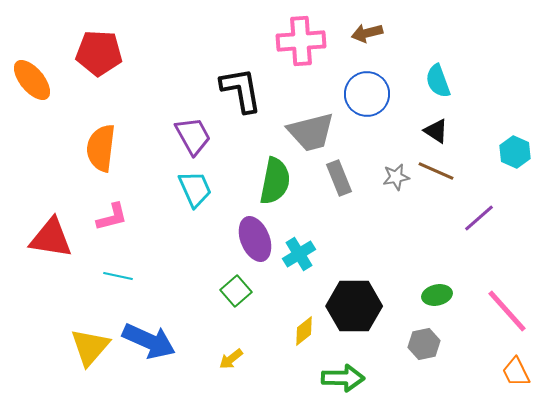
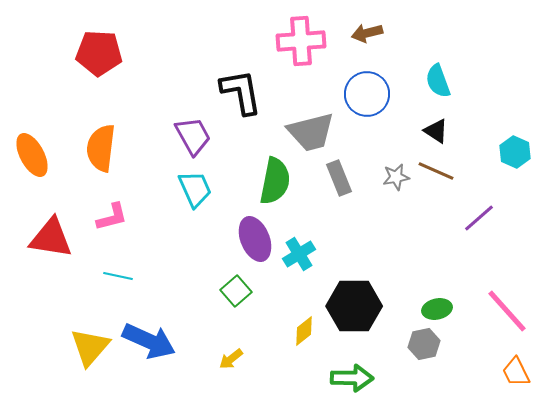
orange ellipse: moved 75 px down; rotated 12 degrees clockwise
black L-shape: moved 2 px down
green ellipse: moved 14 px down
green arrow: moved 9 px right
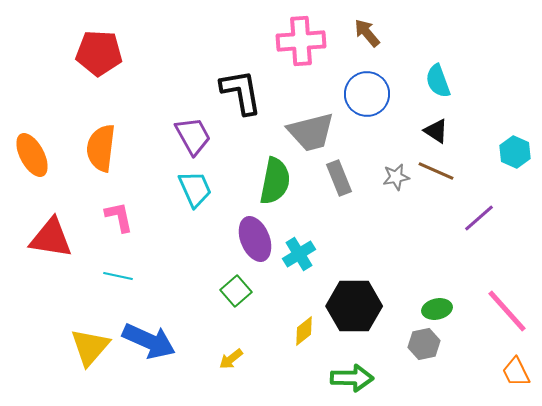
brown arrow: rotated 64 degrees clockwise
pink L-shape: moved 7 px right; rotated 88 degrees counterclockwise
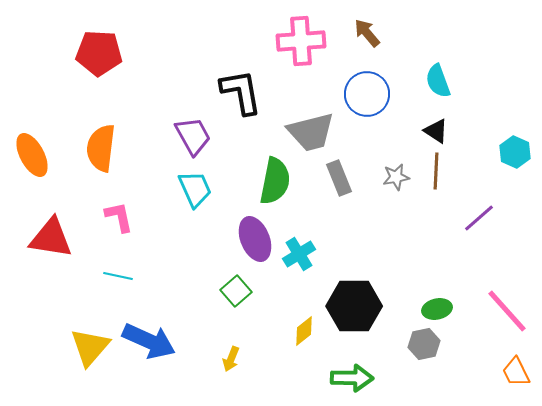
brown line: rotated 69 degrees clockwise
yellow arrow: rotated 30 degrees counterclockwise
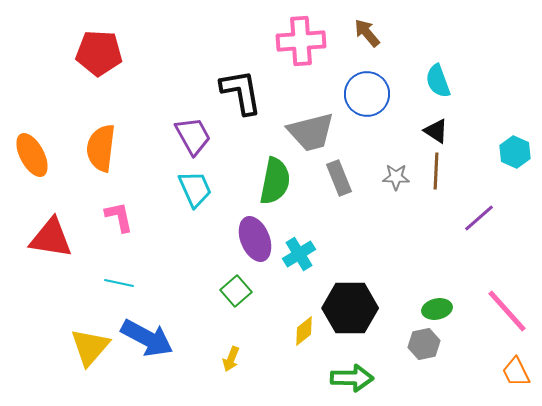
gray star: rotated 12 degrees clockwise
cyan line: moved 1 px right, 7 px down
black hexagon: moved 4 px left, 2 px down
blue arrow: moved 2 px left, 3 px up; rotated 4 degrees clockwise
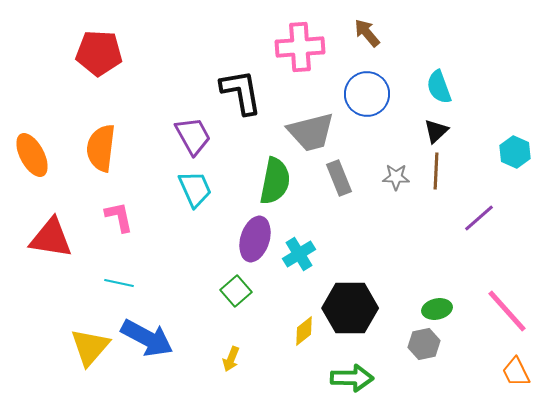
pink cross: moved 1 px left, 6 px down
cyan semicircle: moved 1 px right, 6 px down
black triangle: rotated 44 degrees clockwise
purple ellipse: rotated 39 degrees clockwise
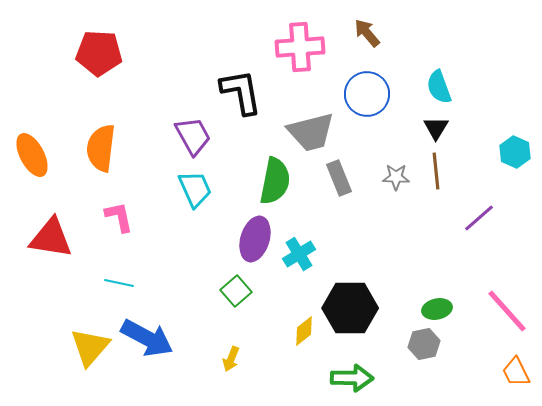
black triangle: moved 3 px up; rotated 16 degrees counterclockwise
brown line: rotated 9 degrees counterclockwise
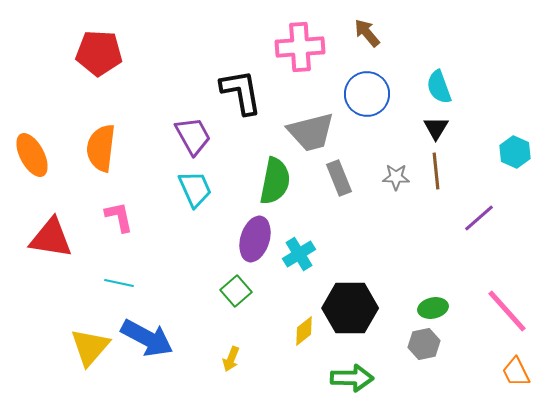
green ellipse: moved 4 px left, 1 px up
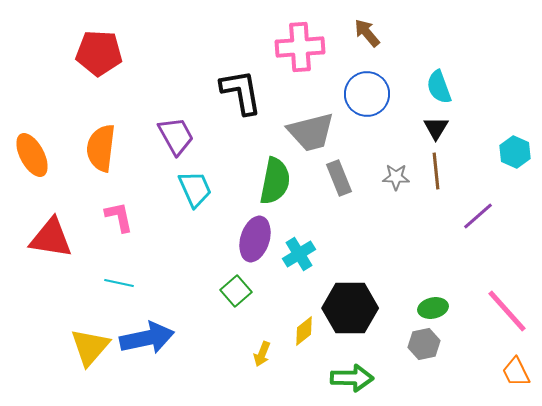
purple trapezoid: moved 17 px left
purple line: moved 1 px left, 2 px up
blue arrow: rotated 40 degrees counterclockwise
yellow arrow: moved 31 px right, 5 px up
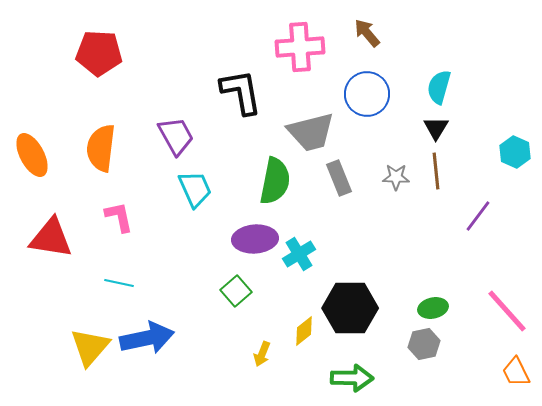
cyan semicircle: rotated 36 degrees clockwise
purple line: rotated 12 degrees counterclockwise
purple ellipse: rotated 69 degrees clockwise
